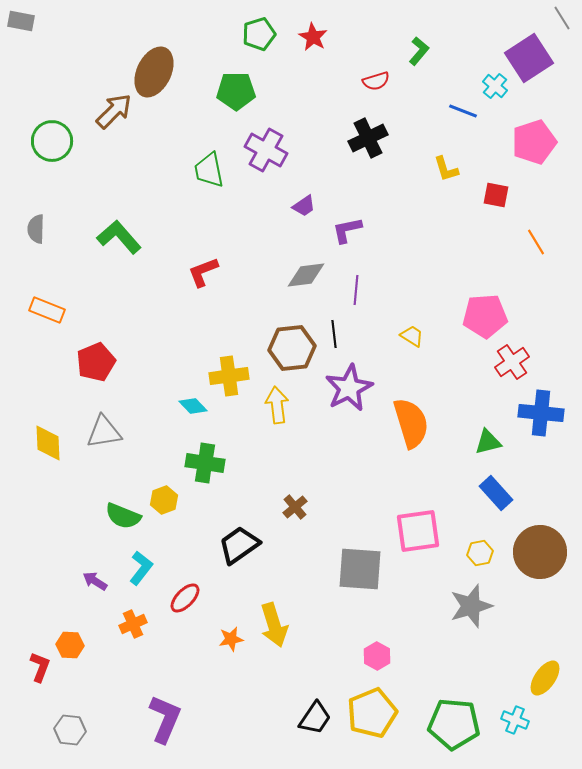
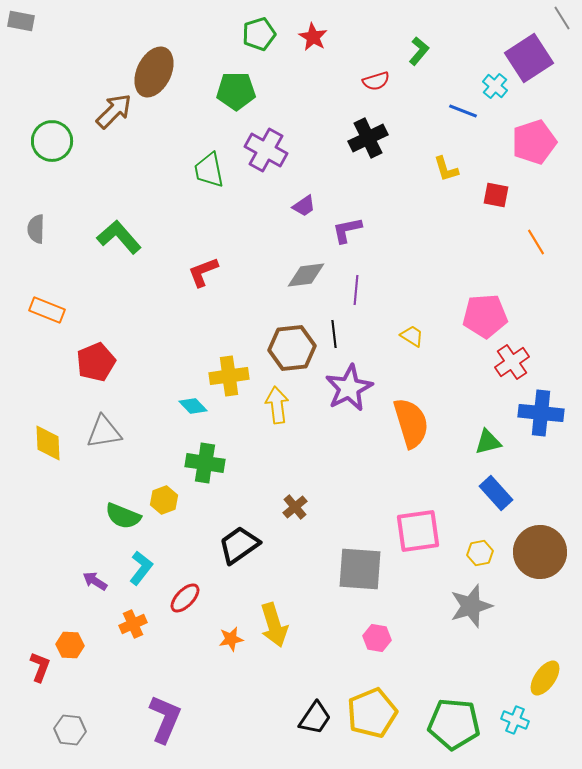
pink hexagon at (377, 656): moved 18 px up; rotated 20 degrees counterclockwise
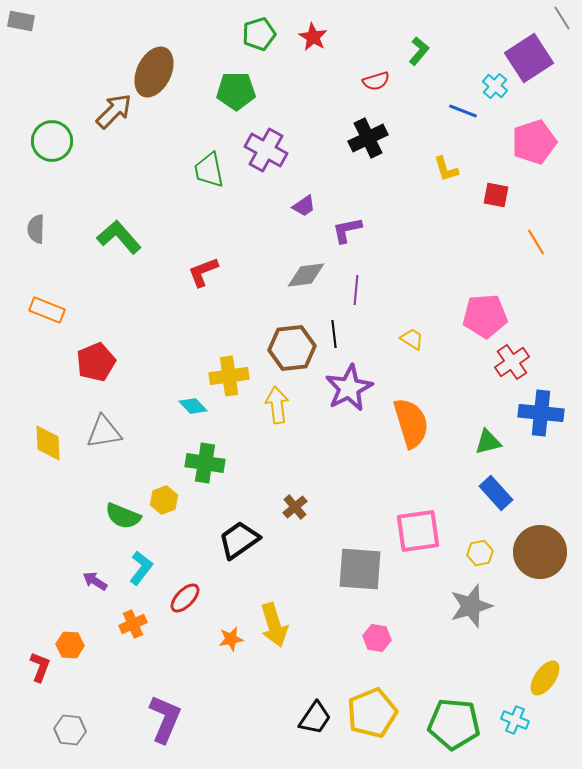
yellow trapezoid at (412, 336): moved 3 px down
black trapezoid at (239, 545): moved 5 px up
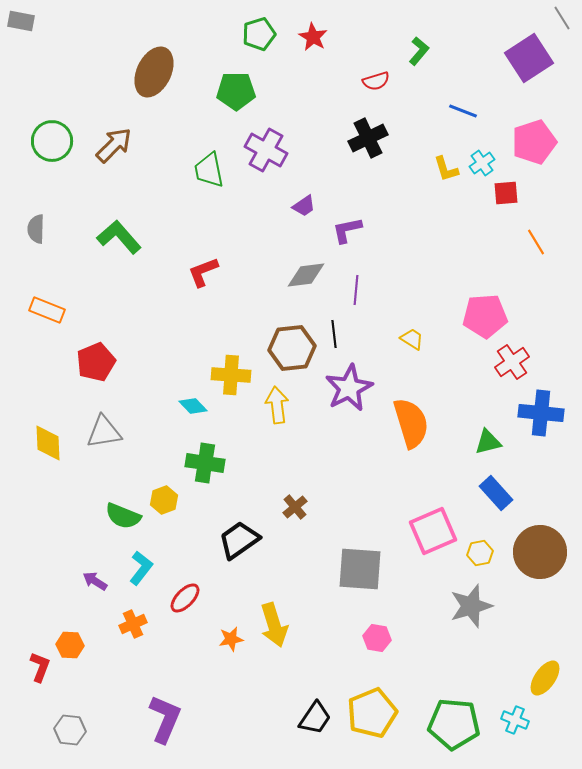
cyan cross at (495, 86): moved 13 px left, 77 px down; rotated 15 degrees clockwise
brown arrow at (114, 111): moved 34 px down
red square at (496, 195): moved 10 px right, 2 px up; rotated 16 degrees counterclockwise
yellow cross at (229, 376): moved 2 px right, 1 px up; rotated 12 degrees clockwise
pink square at (418, 531): moved 15 px right; rotated 15 degrees counterclockwise
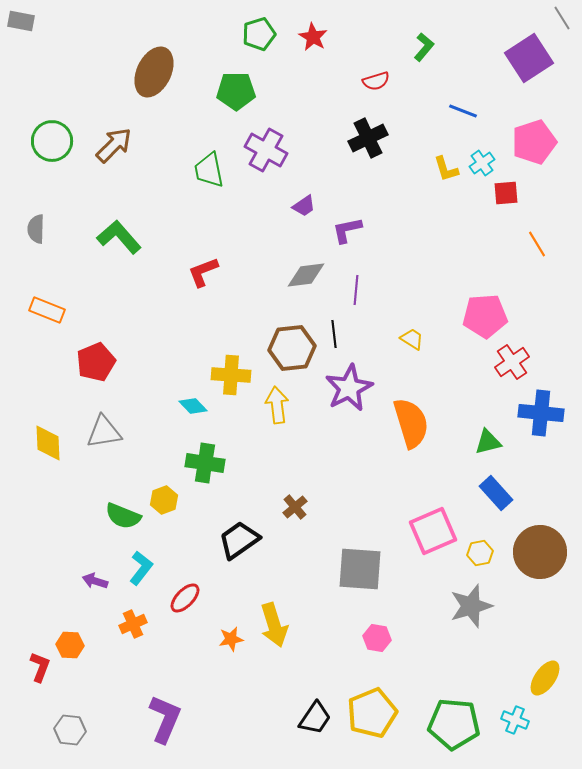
green L-shape at (419, 51): moved 5 px right, 4 px up
orange line at (536, 242): moved 1 px right, 2 px down
purple arrow at (95, 581): rotated 15 degrees counterclockwise
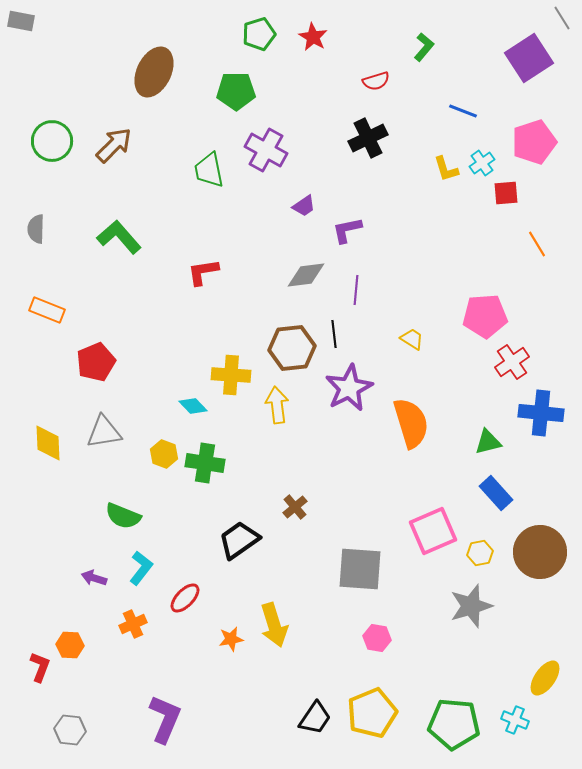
red L-shape at (203, 272): rotated 12 degrees clockwise
yellow hexagon at (164, 500): moved 46 px up; rotated 20 degrees counterclockwise
purple arrow at (95, 581): moved 1 px left, 3 px up
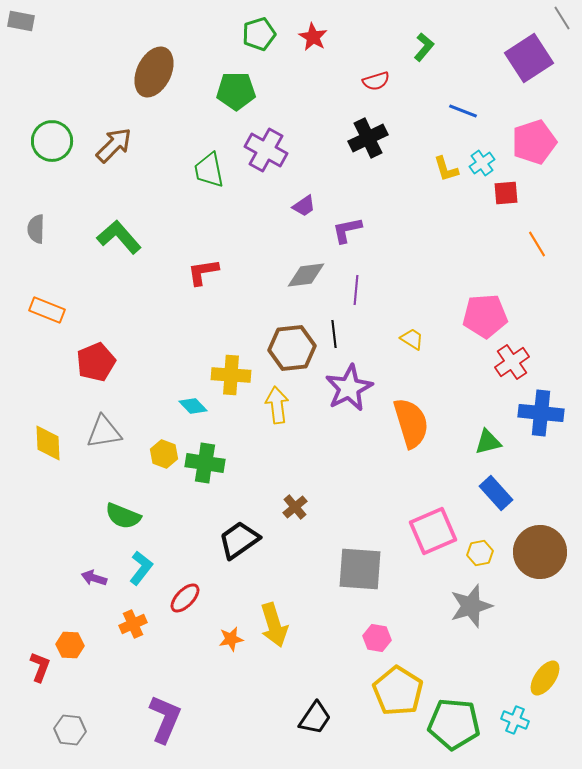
yellow pentagon at (372, 713): moved 26 px right, 22 px up; rotated 18 degrees counterclockwise
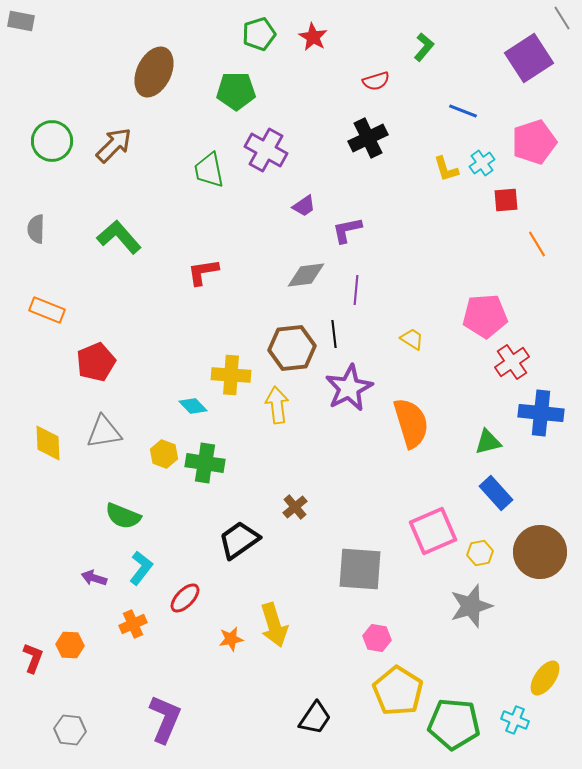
red square at (506, 193): moved 7 px down
red L-shape at (40, 667): moved 7 px left, 9 px up
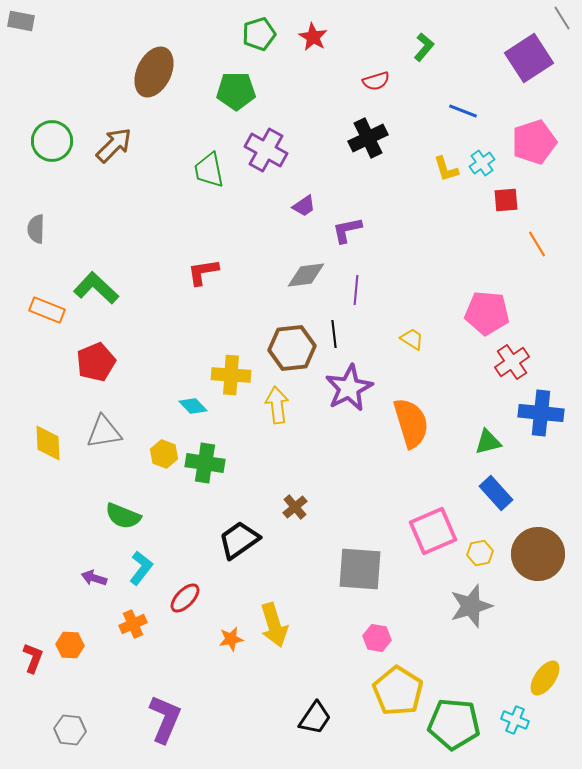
green L-shape at (119, 237): moved 23 px left, 51 px down; rotated 6 degrees counterclockwise
pink pentagon at (485, 316): moved 2 px right, 3 px up; rotated 9 degrees clockwise
brown circle at (540, 552): moved 2 px left, 2 px down
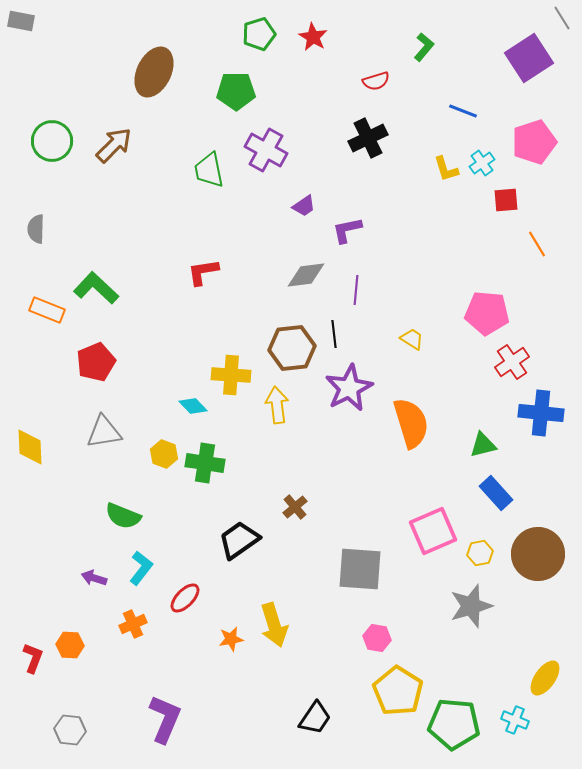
green triangle at (488, 442): moved 5 px left, 3 px down
yellow diamond at (48, 443): moved 18 px left, 4 px down
